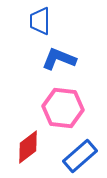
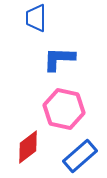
blue trapezoid: moved 4 px left, 3 px up
blue L-shape: rotated 20 degrees counterclockwise
pink hexagon: moved 1 px right, 1 px down; rotated 6 degrees clockwise
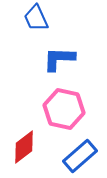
blue trapezoid: rotated 24 degrees counterclockwise
red diamond: moved 4 px left
